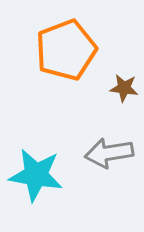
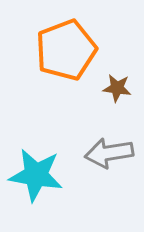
brown star: moved 7 px left
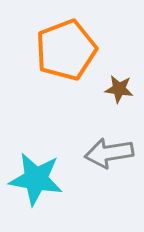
brown star: moved 2 px right, 1 px down
cyan star: moved 4 px down
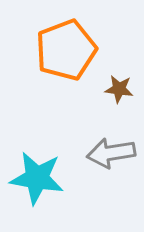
gray arrow: moved 2 px right
cyan star: moved 1 px right, 1 px up
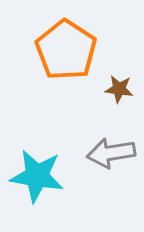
orange pentagon: rotated 18 degrees counterclockwise
cyan star: moved 2 px up
